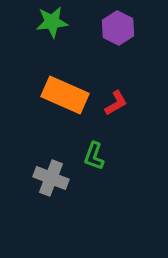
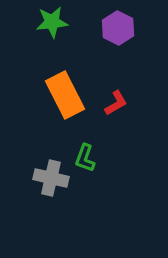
orange rectangle: rotated 39 degrees clockwise
green L-shape: moved 9 px left, 2 px down
gray cross: rotated 8 degrees counterclockwise
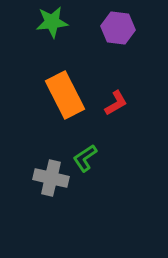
purple hexagon: rotated 20 degrees counterclockwise
green L-shape: rotated 36 degrees clockwise
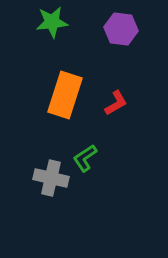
purple hexagon: moved 3 px right, 1 px down
orange rectangle: rotated 45 degrees clockwise
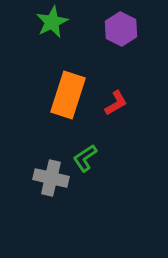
green star: rotated 20 degrees counterclockwise
purple hexagon: rotated 20 degrees clockwise
orange rectangle: moved 3 px right
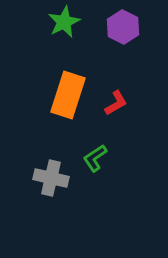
green star: moved 12 px right
purple hexagon: moved 2 px right, 2 px up
green L-shape: moved 10 px right
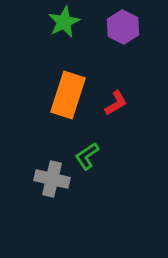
green L-shape: moved 8 px left, 2 px up
gray cross: moved 1 px right, 1 px down
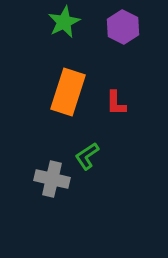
orange rectangle: moved 3 px up
red L-shape: rotated 120 degrees clockwise
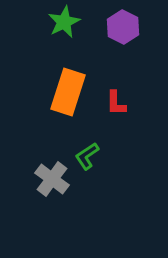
gray cross: rotated 24 degrees clockwise
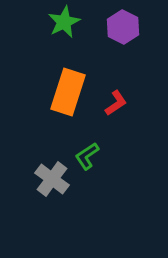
red L-shape: rotated 124 degrees counterclockwise
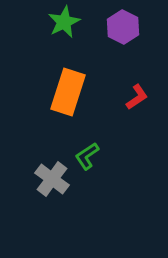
red L-shape: moved 21 px right, 6 px up
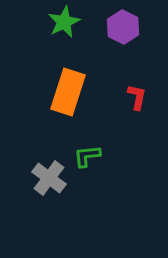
red L-shape: rotated 44 degrees counterclockwise
green L-shape: rotated 28 degrees clockwise
gray cross: moved 3 px left, 1 px up
